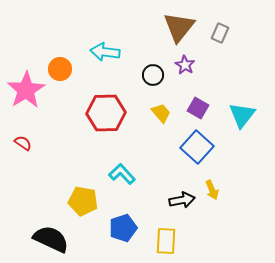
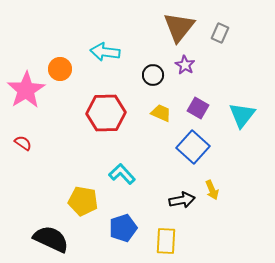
yellow trapezoid: rotated 25 degrees counterclockwise
blue square: moved 4 px left
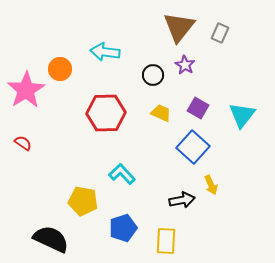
yellow arrow: moved 1 px left, 5 px up
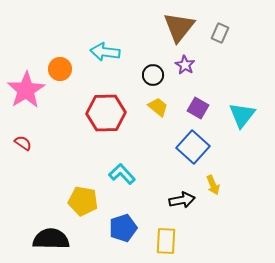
yellow trapezoid: moved 3 px left, 6 px up; rotated 15 degrees clockwise
yellow arrow: moved 2 px right
black semicircle: rotated 24 degrees counterclockwise
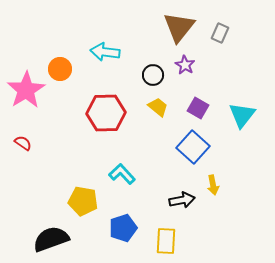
yellow arrow: rotated 12 degrees clockwise
black semicircle: rotated 21 degrees counterclockwise
